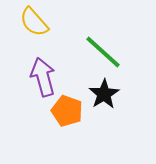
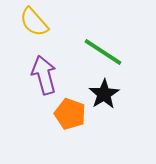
green line: rotated 9 degrees counterclockwise
purple arrow: moved 1 px right, 2 px up
orange pentagon: moved 3 px right, 3 px down
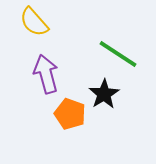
green line: moved 15 px right, 2 px down
purple arrow: moved 2 px right, 1 px up
